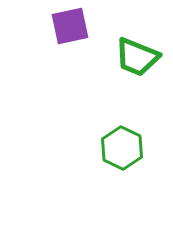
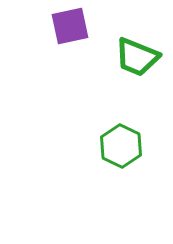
green hexagon: moved 1 px left, 2 px up
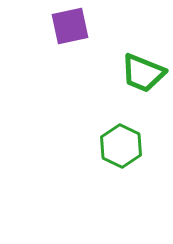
green trapezoid: moved 6 px right, 16 px down
